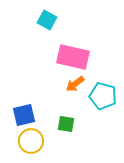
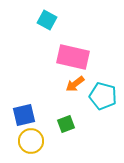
green square: rotated 30 degrees counterclockwise
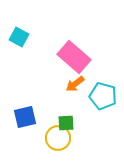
cyan square: moved 28 px left, 17 px down
pink rectangle: moved 1 px right; rotated 28 degrees clockwise
blue square: moved 1 px right, 2 px down
green square: moved 1 px up; rotated 18 degrees clockwise
yellow circle: moved 27 px right, 3 px up
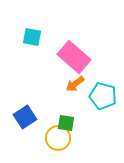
cyan square: moved 13 px right; rotated 18 degrees counterclockwise
blue square: rotated 20 degrees counterclockwise
green square: rotated 12 degrees clockwise
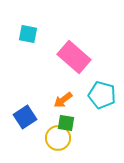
cyan square: moved 4 px left, 3 px up
orange arrow: moved 12 px left, 16 px down
cyan pentagon: moved 1 px left, 1 px up
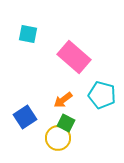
green square: rotated 18 degrees clockwise
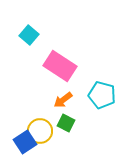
cyan square: moved 1 px right, 1 px down; rotated 30 degrees clockwise
pink rectangle: moved 14 px left, 9 px down; rotated 8 degrees counterclockwise
blue square: moved 25 px down
yellow circle: moved 18 px left, 7 px up
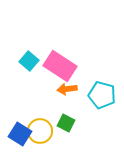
cyan square: moved 26 px down
orange arrow: moved 4 px right, 11 px up; rotated 30 degrees clockwise
blue square: moved 5 px left, 8 px up; rotated 25 degrees counterclockwise
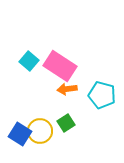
green square: rotated 30 degrees clockwise
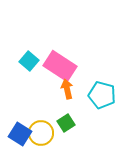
orange arrow: rotated 84 degrees clockwise
yellow circle: moved 1 px right, 2 px down
